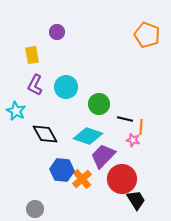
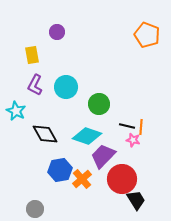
black line: moved 2 px right, 7 px down
cyan diamond: moved 1 px left
blue hexagon: moved 2 px left; rotated 15 degrees counterclockwise
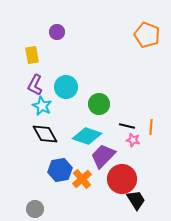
cyan star: moved 26 px right, 5 px up
orange line: moved 10 px right
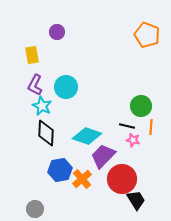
green circle: moved 42 px right, 2 px down
black diamond: moved 1 px right, 1 px up; rotated 32 degrees clockwise
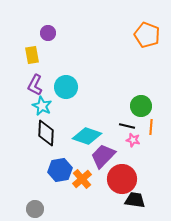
purple circle: moved 9 px left, 1 px down
black trapezoid: moved 1 px left; rotated 50 degrees counterclockwise
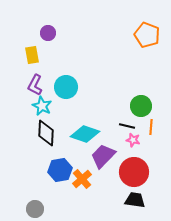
cyan diamond: moved 2 px left, 2 px up
red circle: moved 12 px right, 7 px up
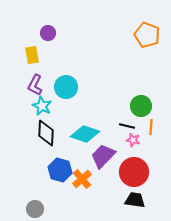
blue hexagon: rotated 25 degrees clockwise
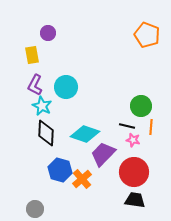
purple trapezoid: moved 2 px up
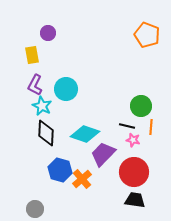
cyan circle: moved 2 px down
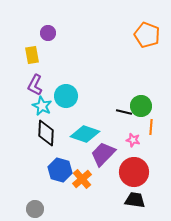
cyan circle: moved 7 px down
black line: moved 3 px left, 14 px up
